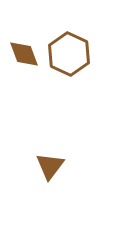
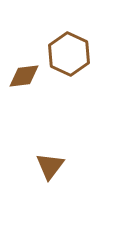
brown diamond: moved 22 px down; rotated 76 degrees counterclockwise
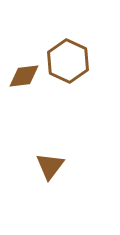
brown hexagon: moved 1 px left, 7 px down
